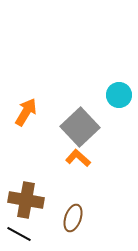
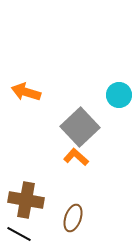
orange arrow: moved 20 px up; rotated 104 degrees counterclockwise
orange L-shape: moved 2 px left, 1 px up
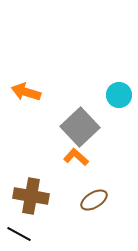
brown cross: moved 5 px right, 4 px up
brown ellipse: moved 21 px right, 18 px up; rotated 40 degrees clockwise
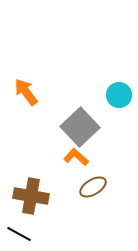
orange arrow: rotated 36 degrees clockwise
brown ellipse: moved 1 px left, 13 px up
